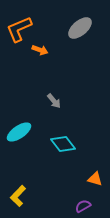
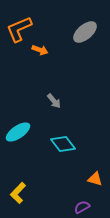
gray ellipse: moved 5 px right, 4 px down
cyan ellipse: moved 1 px left
yellow L-shape: moved 3 px up
purple semicircle: moved 1 px left, 1 px down
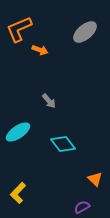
gray arrow: moved 5 px left
orange triangle: rotated 28 degrees clockwise
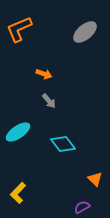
orange arrow: moved 4 px right, 24 px down
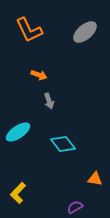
orange L-shape: moved 10 px right, 1 px down; rotated 92 degrees counterclockwise
orange arrow: moved 5 px left, 1 px down
gray arrow: rotated 21 degrees clockwise
orange triangle: rotated 35 degrees counterclockwise
purple semicircle: moved 7 px left
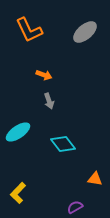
orange arrow: moved 5 px right
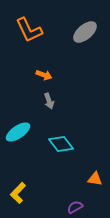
cyan diamond: moved 2 px left
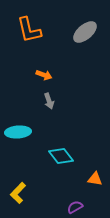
orange L-shape: rotated 12 degrees clockwise
cyan ellipse: rotated 30 degrees clockwise
cyan diamond: moved 12 px down
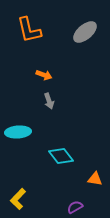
yellow L-shape: moved 6 px down
